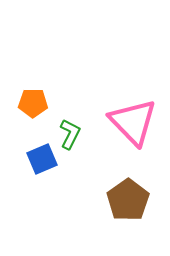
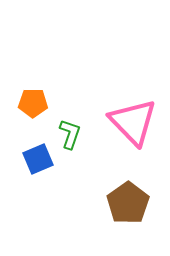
green L-shape: rotated 8 degrees counterclockwise
blue square: moved 4 px left
brown pentagon: moved 3 px down
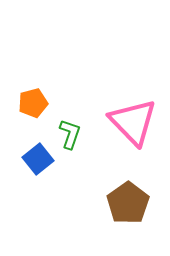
orange pentagon: rotated 16 degrees counterclockwise
blue square: rotated 16 degrees counterclockwise
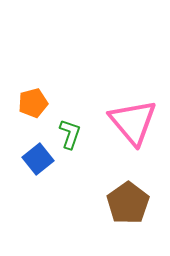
pink triangle: rotated 4 degrees clockwise
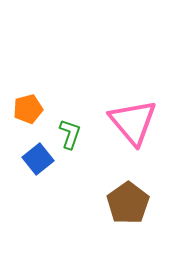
orange pentagon: moved 5 px left, 6 px down
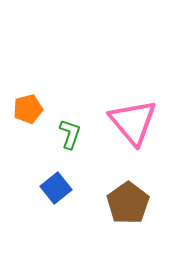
blue square: moved 18 px right, 29 px down
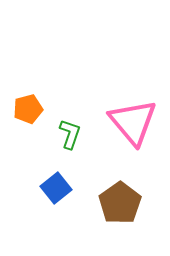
brown pentagon: moved 8 px left
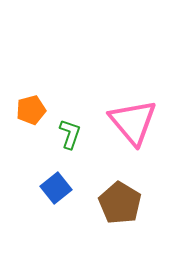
orange pentagon: moved 3 px right, 1 px down
brown pentagon: rotated 6 degrees counterclockwise
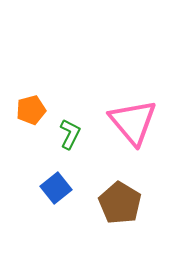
green L-shape: rotated 8 degrees clockwise
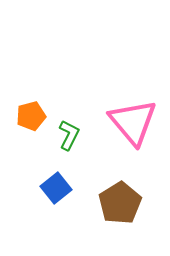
orange pentagon: moved 6 px down
green L-shape: moved 1 px left, 1 px down
brown pentagon: rotated 9 degrees clockwise
